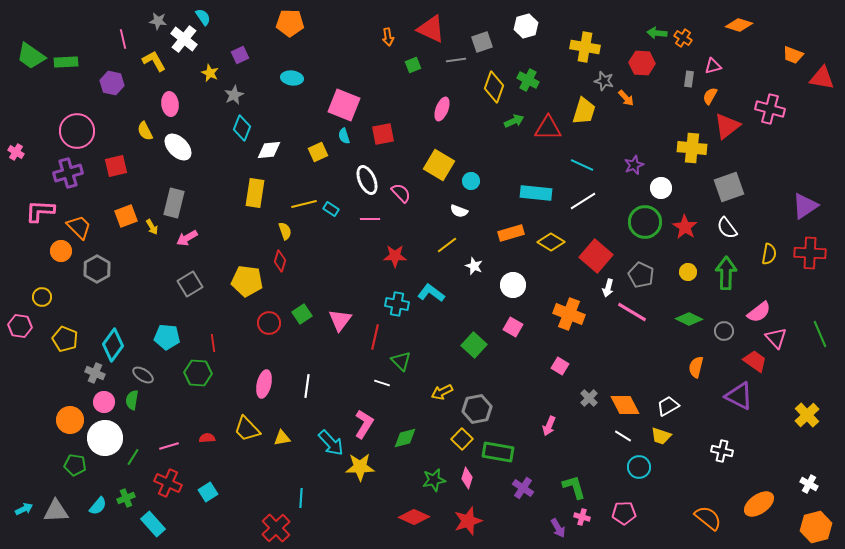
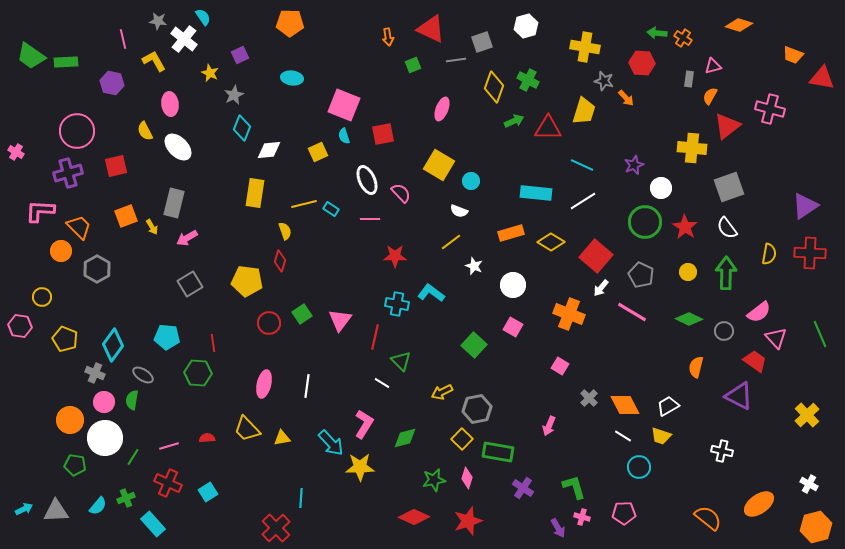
yellow line at (447, 245): moved 4 px right, 3 px up
white arrow at (608, 288): moved 7 px left; rotated 24 degrees clockwise
white line at (382, 383): rotated 14 degrees clockwise
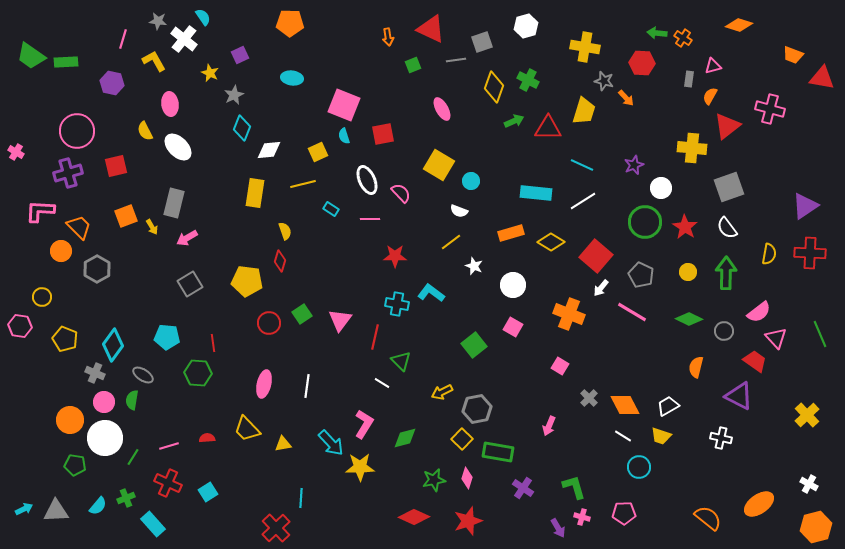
pink line at (123, 39): rotated 30 degrees clockwise
pink ellipse at (442, 109): rotated 50 degrees counterclockwise
yellow line at (304, 204): moved 1 px left, 20 px up
green square at (474, 345): rotated 10 degrees clockwise
yellow triangle at (282, 438): moved 1 px right, 6 px down
white cross at (722, 451): moved 1 px left, 13 px up
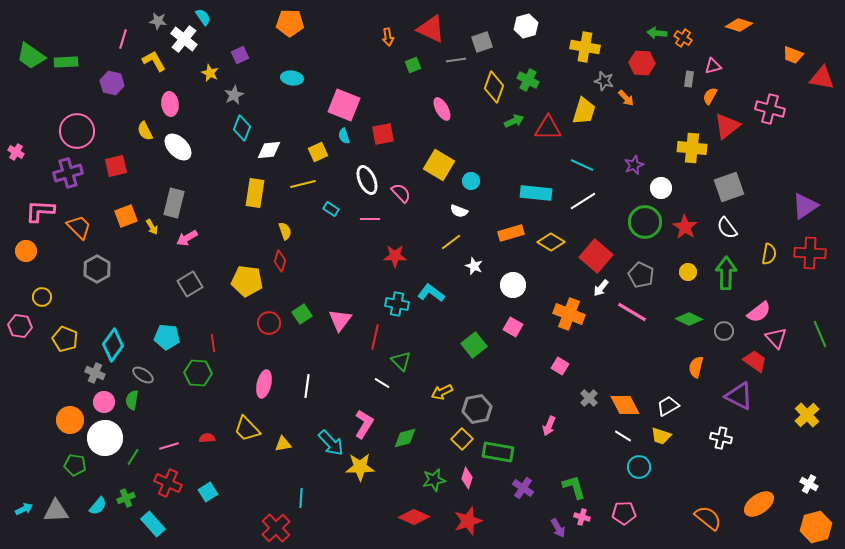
orange circle at (61, 251): moved 35 px left
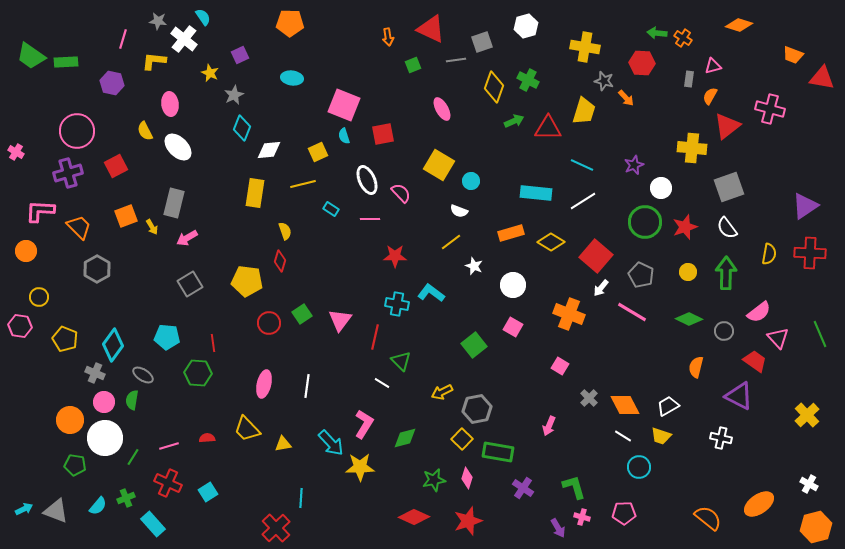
yellow L-shape at (154, 61): rotated 55 degrees counterclockwise
red square at (116, 166): rotated 15 degrees counterclockwise
red star at (685, 227): rotated 20 degrees clockwise
yellow circle at (42, 297): moved 3 px left
pink triangle at (776, 338): moved 2 px right
gray triangle at (56, 511): rotated 24 degrees clockwise
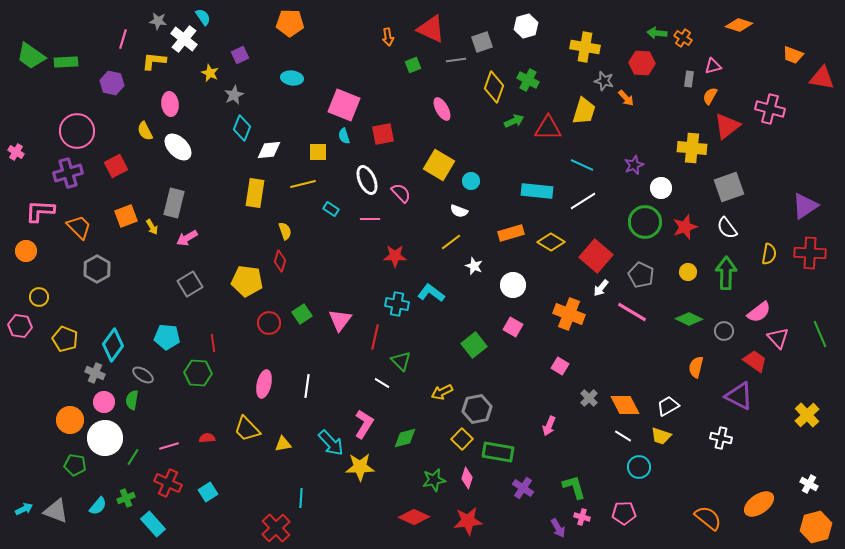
yellow square at (318, 152): rotated 24 degrees clockwise
cyan rectangle at (536, 193): moved 1 px right, 2 px up
red star at (468, 521): rotated 12 degrees clockwise
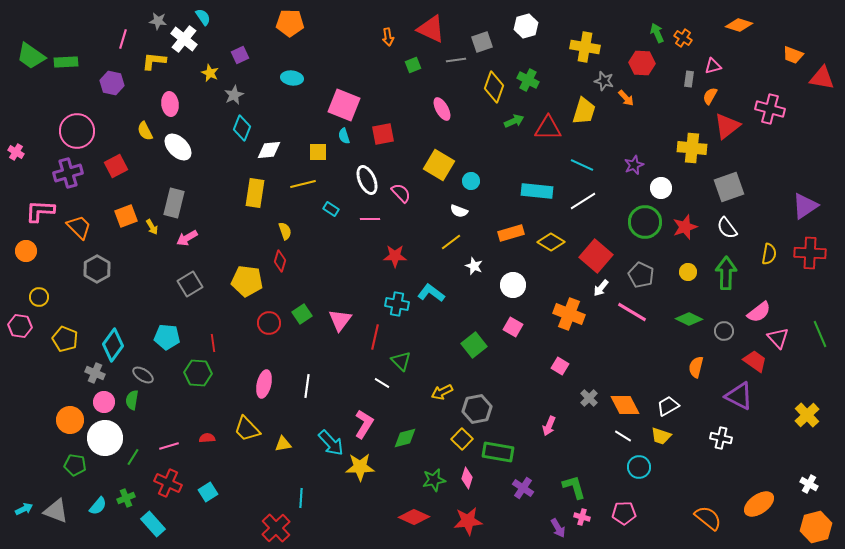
green arrow at (657, 33): rotated 60 degrees clockwise
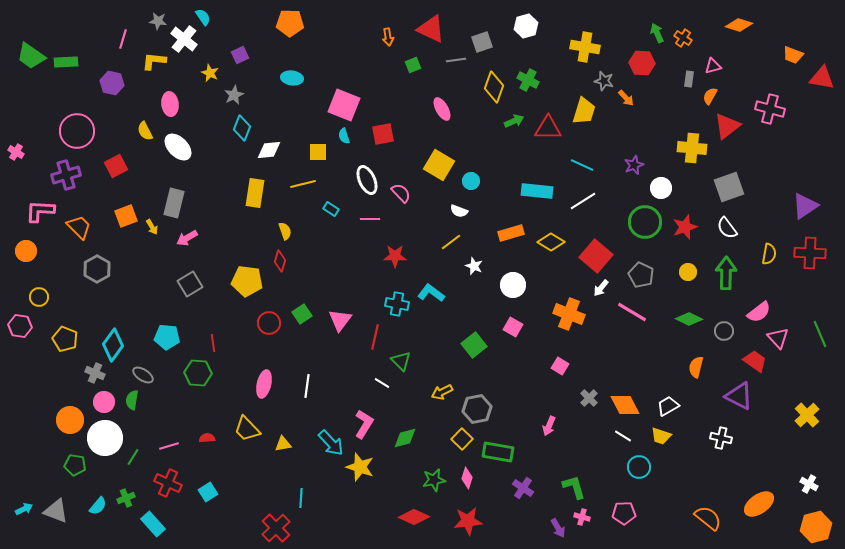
purple cross at (68, 173): moved 2 px left, 2 px down
yellow star at (360, 467): rotated 20 degrees clockwise
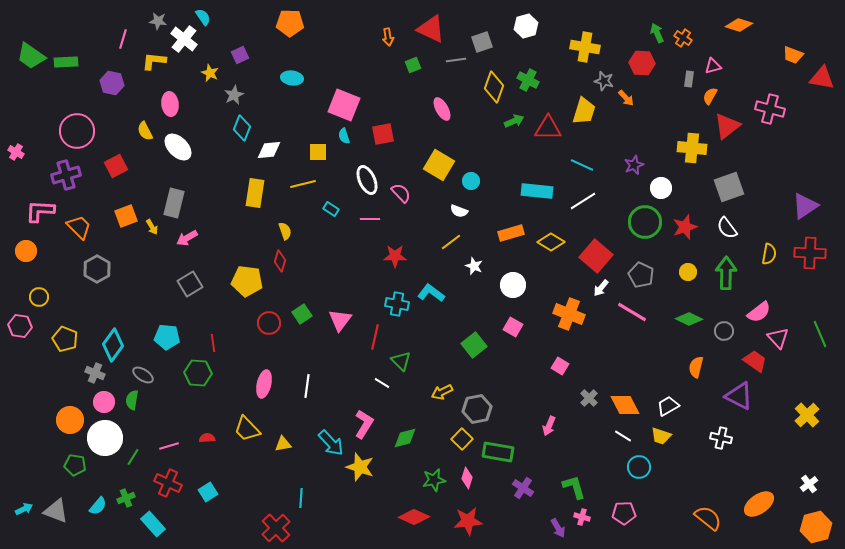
white cross at (809, 484): rotated 24 degrees clockwise
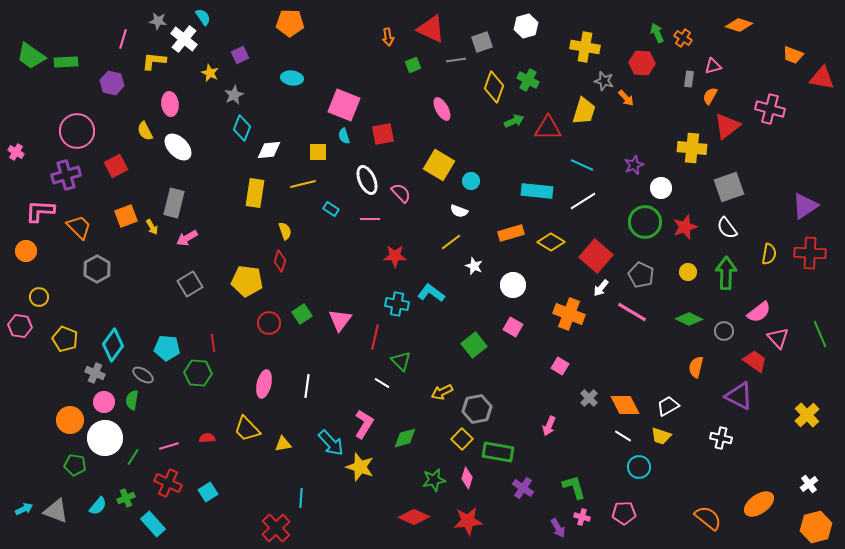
cyan pentagon at (167, 337): moved 11 px down
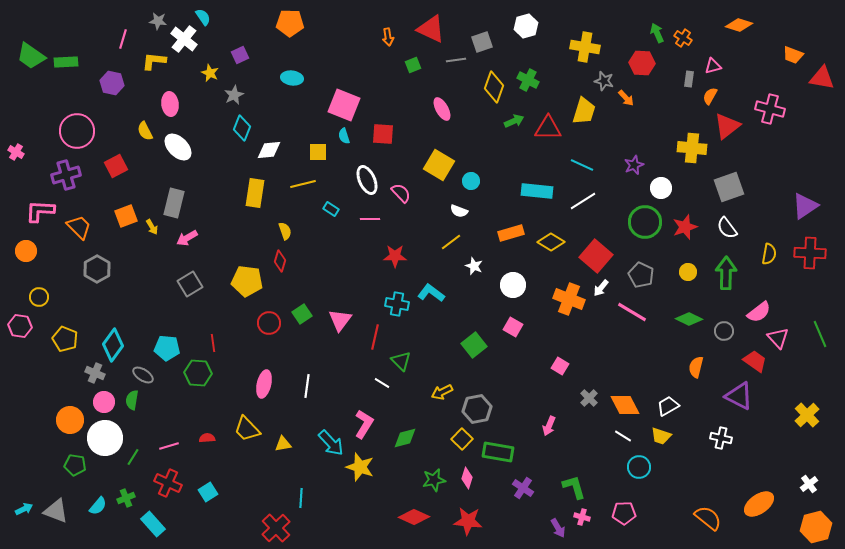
red square at (383, 134): rotated 15 degrees clockwise
orange cross at (569, 314): moved 15 px up
red star at (468, 521): rotated 12 degrees clockwise
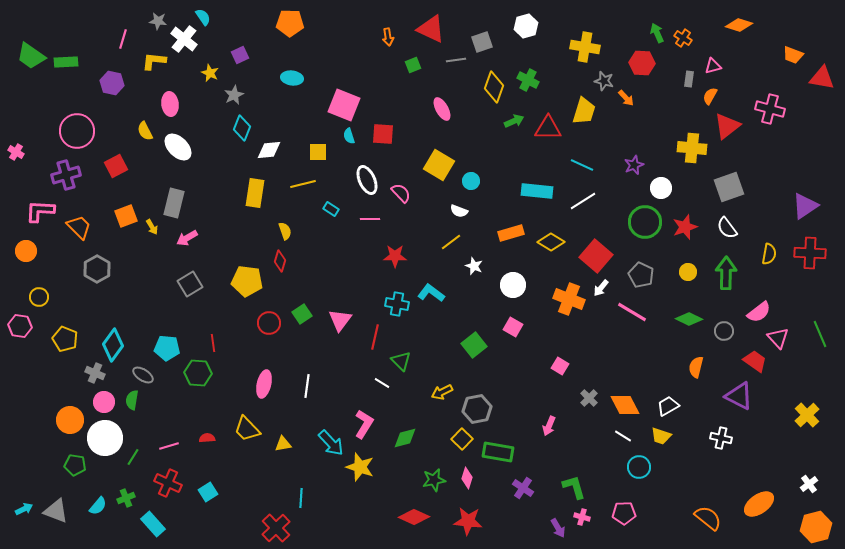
cyan semicircle at (344, 136): moved 5 px right
